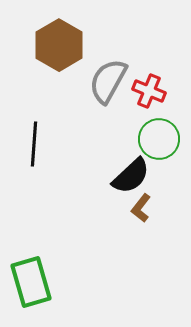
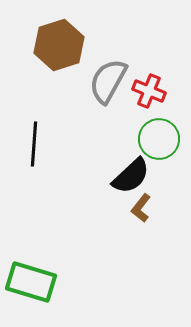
brown hexagon: rotated 12 degrees clockwise
green rectangle: rotated 57 degrees counterclockwise
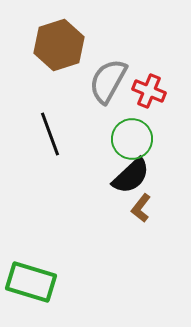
green circle: moved 27 px left
black line: moved 16 px right, 10 px up; rotated 24 degrees counterclockwise
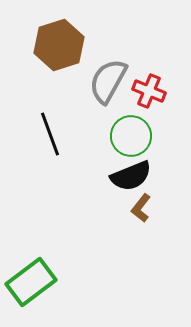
green circle: moved 1 px left, 3 px up
black semicircle: rotated 21 degrees clockwise
green rectangle: rotated 54 degrees counterclockwise
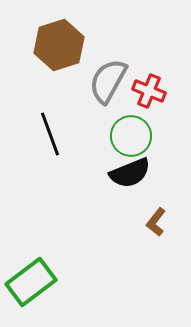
black semicircle: moved 1 px left, 3 px up
brown L-shape: moved 15 px right, 14 px down
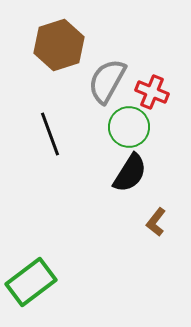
gray semicircle: moved 1 px left
red cross: moved 3 px right, 1 px down
green circle: moved 2 px left, 9 px up
black semicircle: rotated 36 degrees counterclockwise
